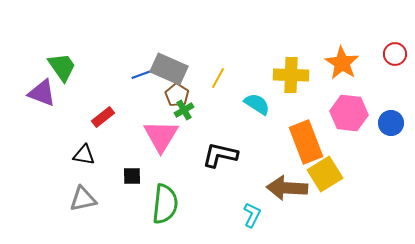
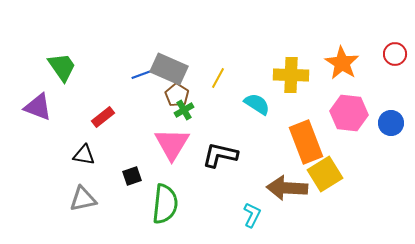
purple triangle: moved 4 px left, 14 px down
pink triangle: moved 11 px right, 8 px down
black square: rotated 18 degrees counterclockwise
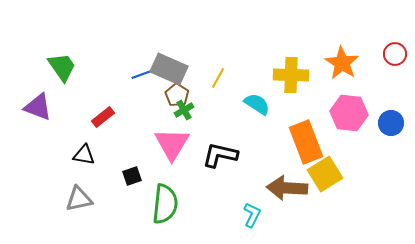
gray triangle: moved 4 px left
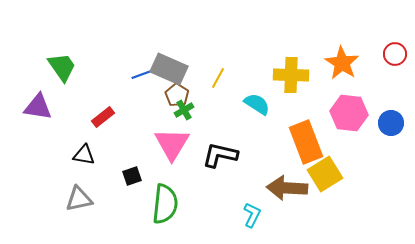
purple triangle: rotated 12 degrees counterclockwise
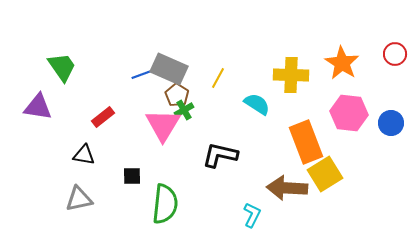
pink triangle: moved 9 px left, 19 px up
black square: rotated 18 degrees clockwise
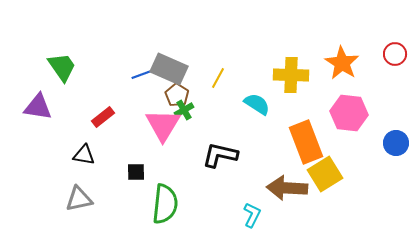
blue circle: moved 5 px right, 20 px down
black square: moved 4 px right, 4 px up
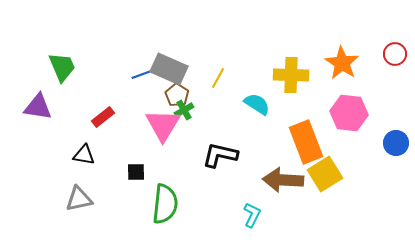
green trapezoid: rotated 12 degrees clockwise
brown arrow: moved 4 px left, 8 px up
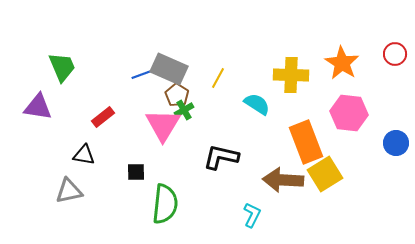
black L-shape: moved 1 px right, 2 px down
gray triangle: moved 10 px left, 8 px up
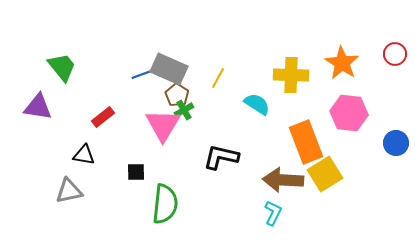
green trapezoid: rotated 16 degrees counterclockwise
cyan L-shape: moved 21 px right, 2 px up
